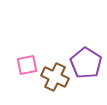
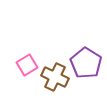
pink square: rotated 20 degrees counterclockwise
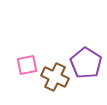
pink square: rotated 20 degrees clockwise
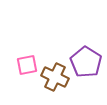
purple pentagon: moved 1 px up
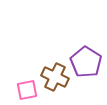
pink square: moved 25 px down
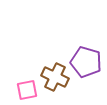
purple pentagon: rotated 16 degrees counterclockwise
